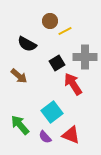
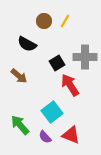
brown circle: moved 6 px left
yellow line: moved 10 px up; rotated 32 degrees counterclockwise
red arrow: moved 3 px left, 1 px down
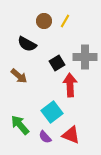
red arrow: rotated 30 degrees clockwise
